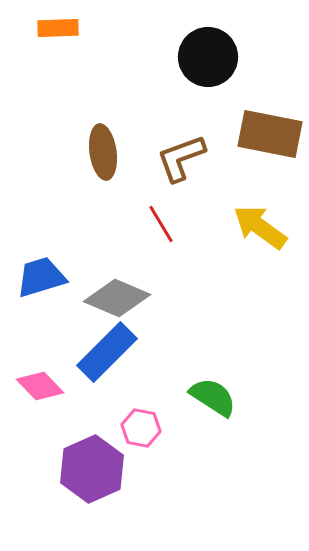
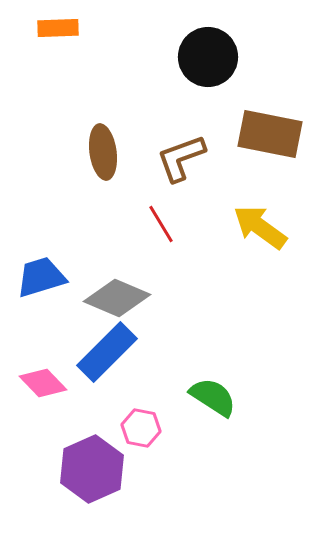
pink diamond: moved 3 px right, 3 px up
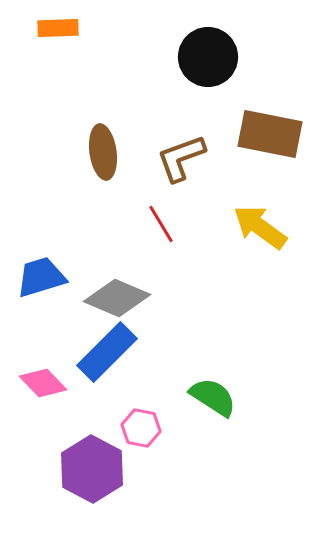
purple hexagon: rotated 8 degrees counterclockwise
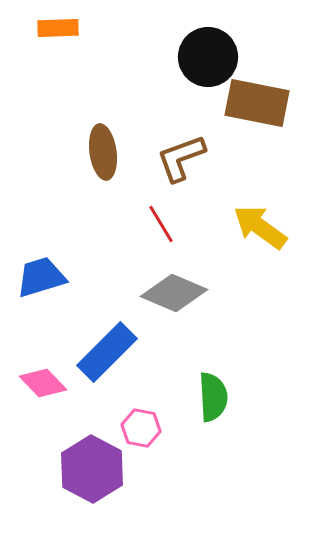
brown rectangle: moved 13 px left, 31 px up
gray diamond: moved 57 px right, 5 px up
green semicircle: rotated 54 degrees clockwise
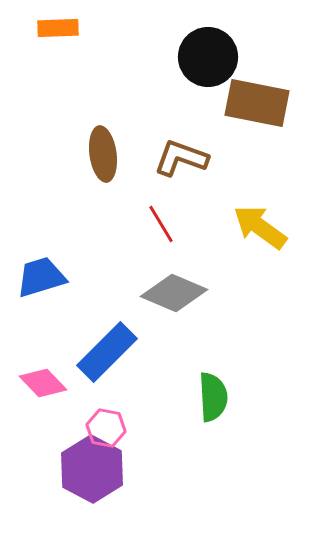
brown ellipse: moved 2 px down
brown L-shape: rotated 40 degrees clockwise
pink hexagon: moved 35 px left
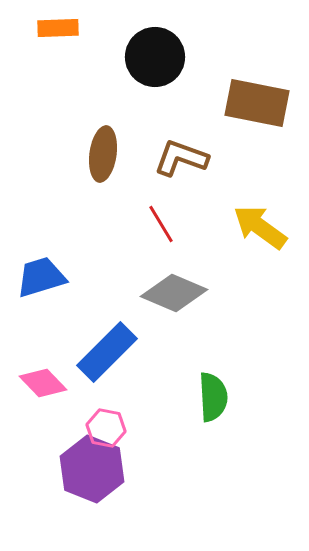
black circle: moved 53 px left
brown ellipse: rotated 16 degrees clockwise
purple hexagon: rotated 6 degrees counterclockwise
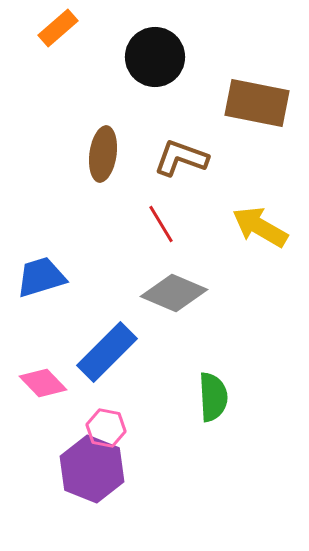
orange rectangle: rotated 39 degrees counterclockwise
yellow arrow: rotated 6 degrees counterclockwise
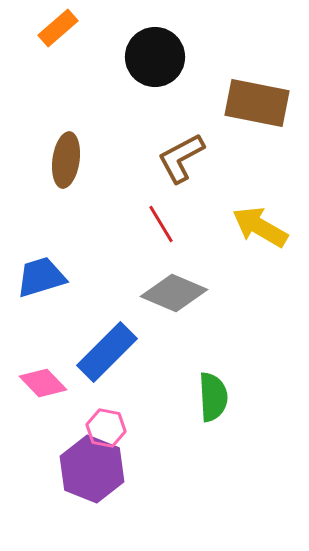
brown ellipse: moved 37 px left, 6 px down
brown L-shape: rotated 48 degrees counterclockwise
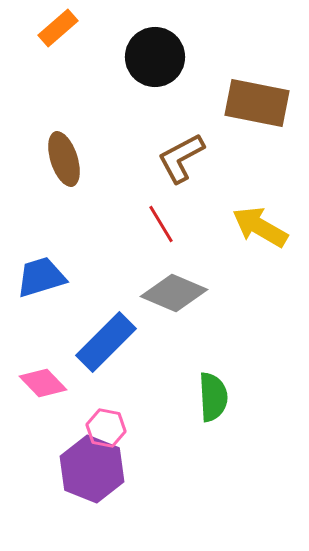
brown ellipse: moved 2 px left, 1 px up; rotated 26 degrees counterclockwise
blue rectangle: moved 1 px left, 10 px up
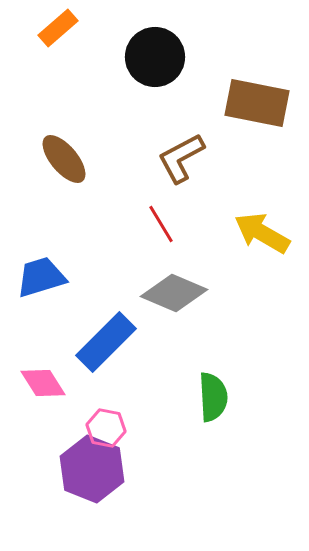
brown ellipse: rotated 22 degrees counterclockwise
yellow arrow: moved 2 px right, 6 px down
pink diamond: rotated 12 degrees clockwise
